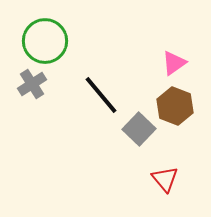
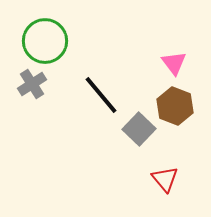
pink triangle: rotated 32 degrees counterclockwise
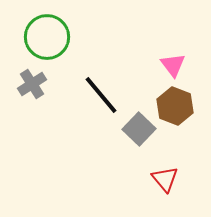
green circle: moved 2 px right, 4 px up
pink triangle: moved 1 px left, 2 px down
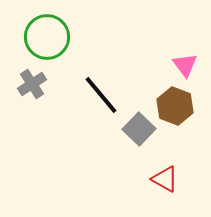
pink triangle: moved 12 px right
red triangle: rotated 20 degrees counterclockwise
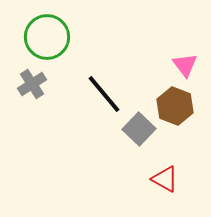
black line: moved 3 px right, 1 px up
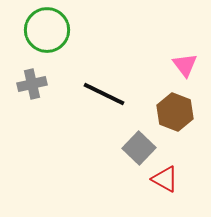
green circle: moved 7 px up
gray cross: rotated 20 degrees clockwise
black line: rotated 24 degrees counterclockwise
brown hexagon: moved 6 px down
gray square: moved 19 px down
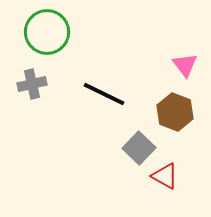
green circle: moved 2 px down
red triangle: moved 3 px up
